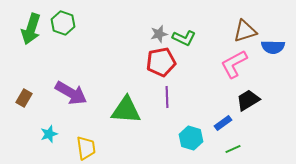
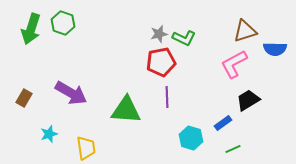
blue semicircle: moved 2 px right, 2 px down
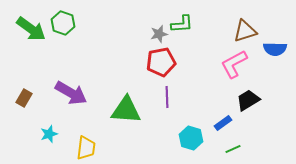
green arrow: rotated 72 degrees counterclockwise
green L-shape: moved 2 px left, 14 px up; rotated 30 degrees counterclockwise
yellow trapezoid: rotated 15 degrees clockwise
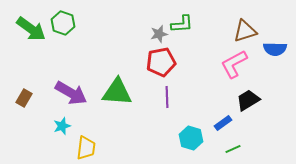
green triangle: moved 9 px left, 18 px up
cyan star: moved 13 px right, 8 px up
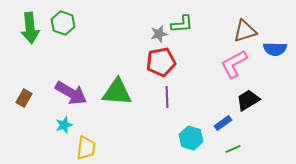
green arrow: moved 1 px left, 1 px up; rotated 48 degrees clockwise
cyan star: moved 2 px right, 1 px up
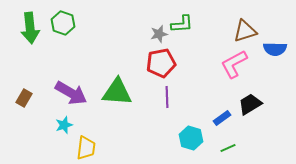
red pentagon: moved 1 px down
black trapezoid: moved 2 px right, 4 px down
blue rectangle: moved 1 px left, 5 px up
green line: moved 5 px left, 1 px up
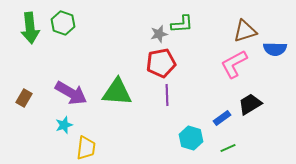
purple line: moved 2 px up
